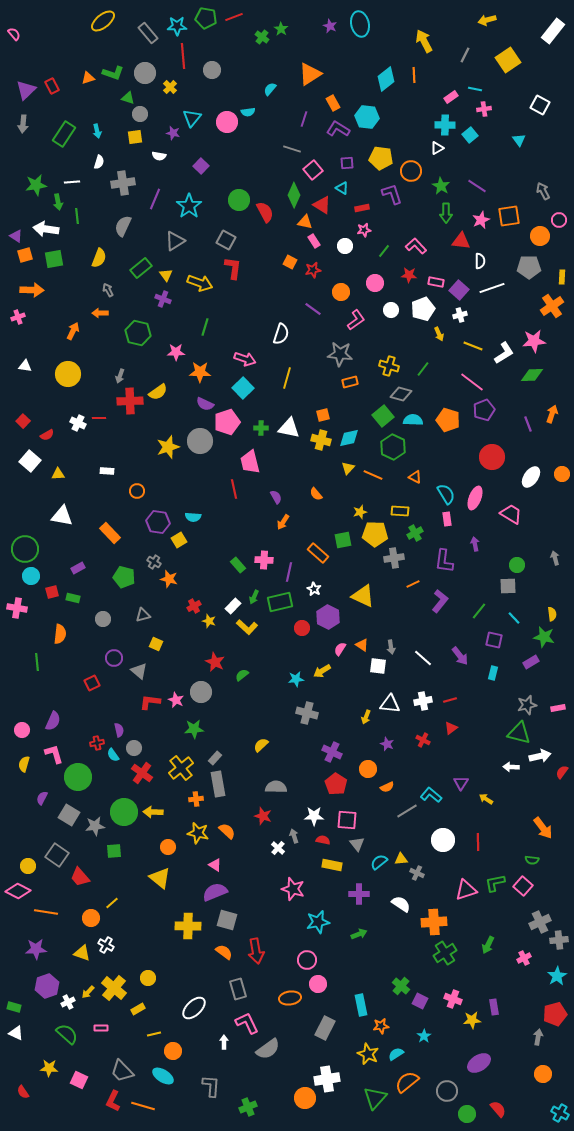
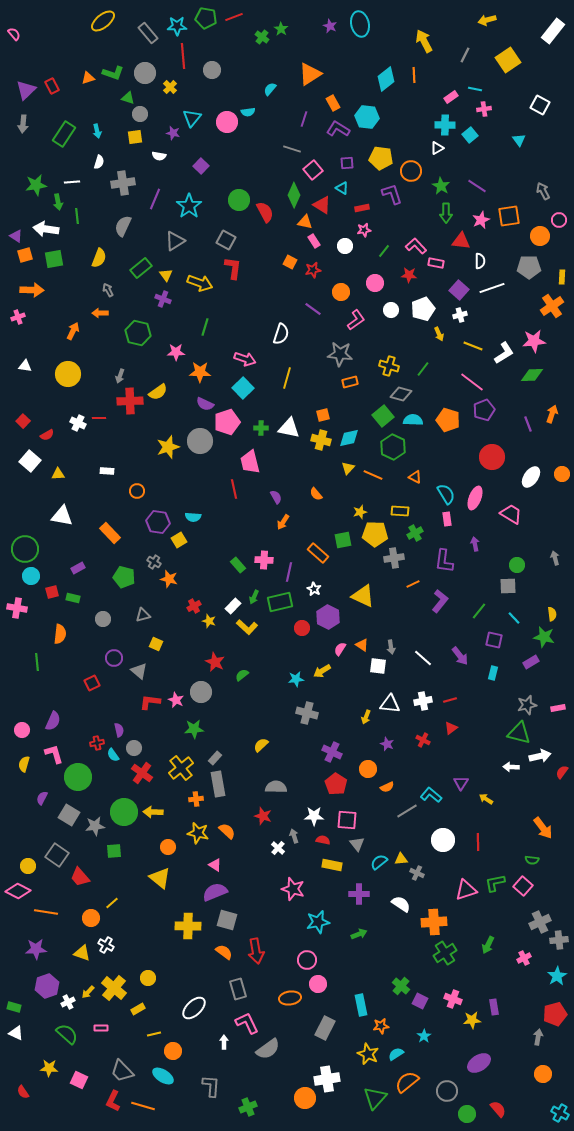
pink rectangle at (436, 282): moved 19 px up
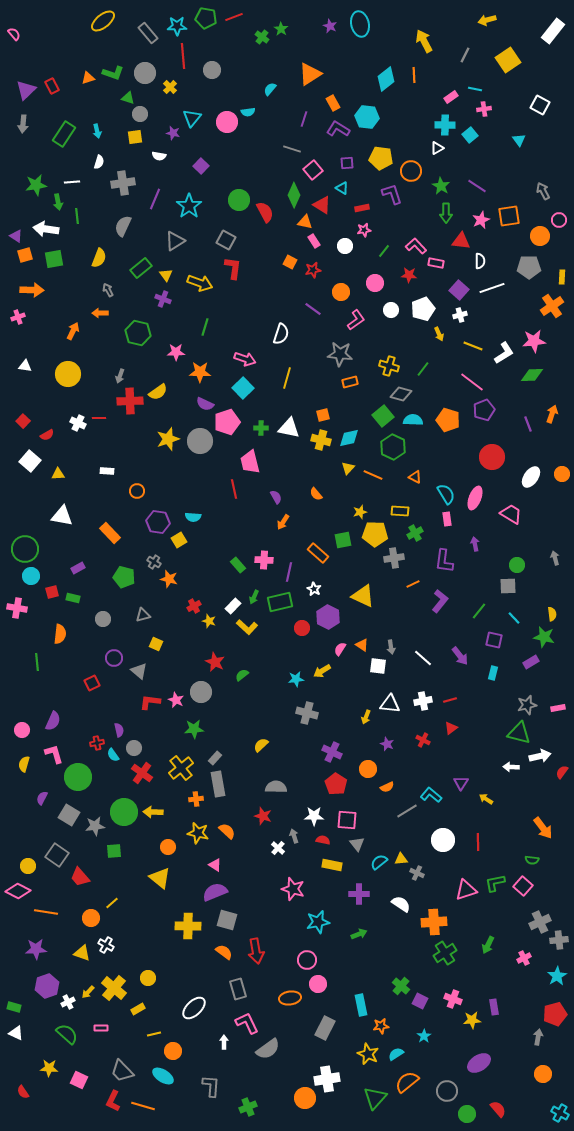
yellow star at (168, 447): moved 8 px up
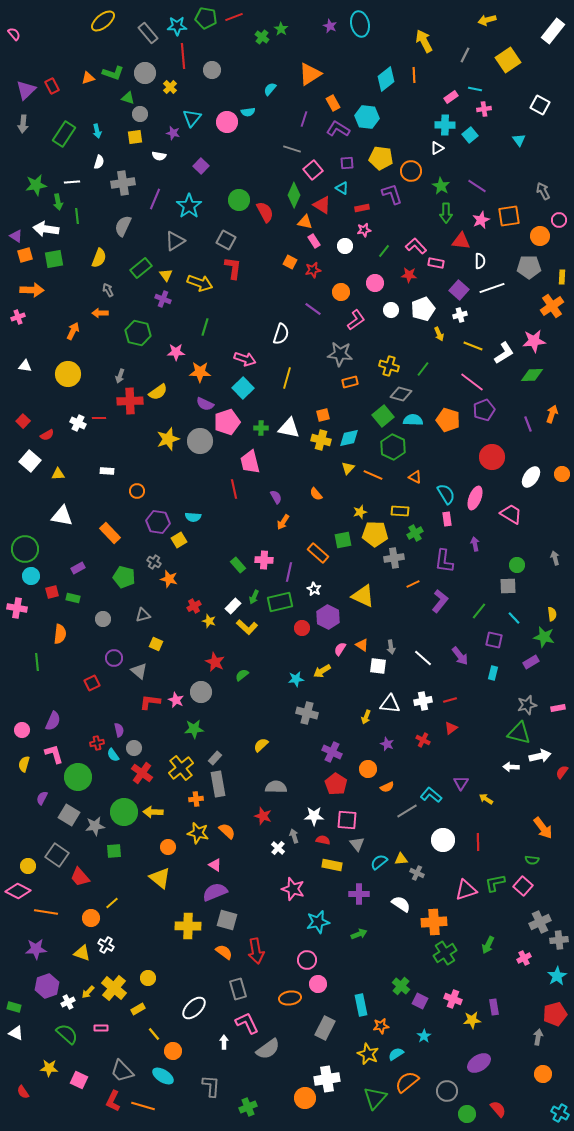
yellow line at (154, 1034): rotated 64 degrees clockwise
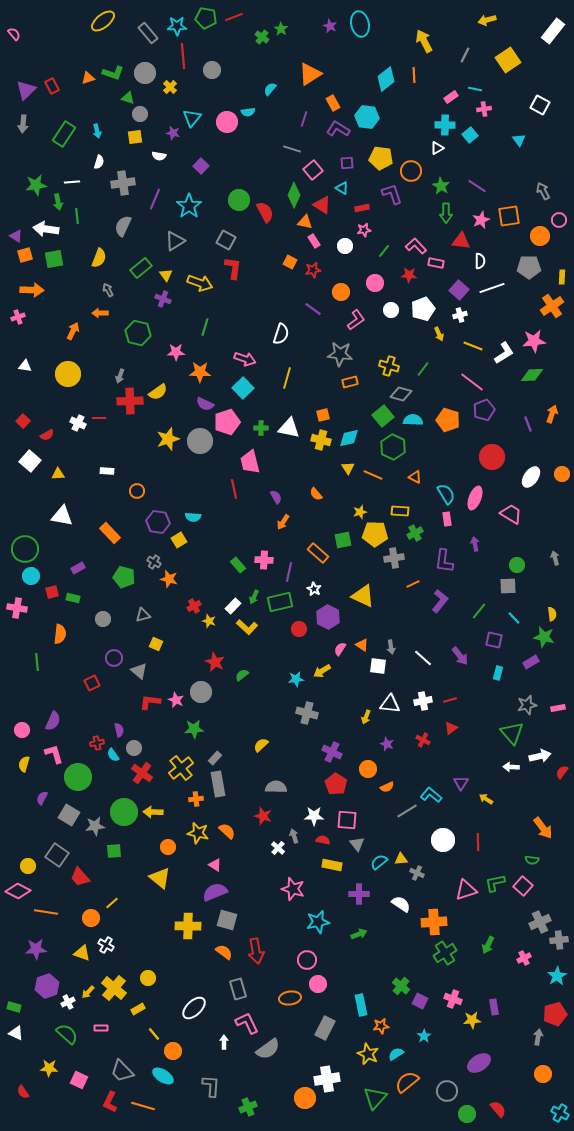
yellow triangle at (348, 468): rotated 16 degrees counterclockwise
red circle at (302, 628): moved 3 px left, 1 px down
cyan rectangle at (493, 673): moved 5 px right
green triangle at (519, 733): moved 7 px left; rotated 35 degrees clockwise
red L-shape at (113, 1101): moved 3 px left, 1 px down
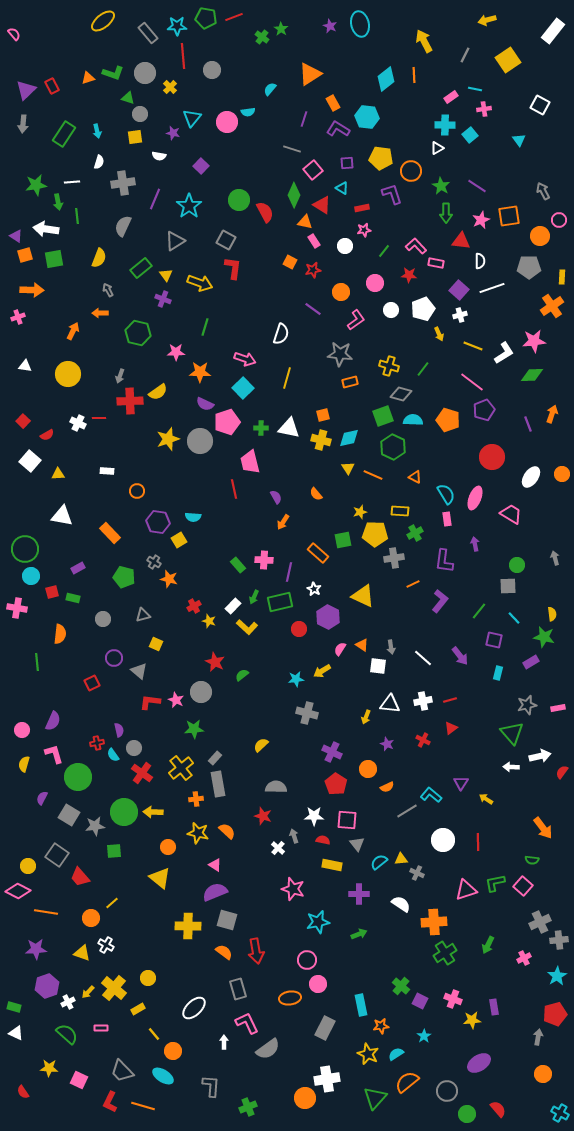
green square at (383, 416): rotated 20 degrees clockwise
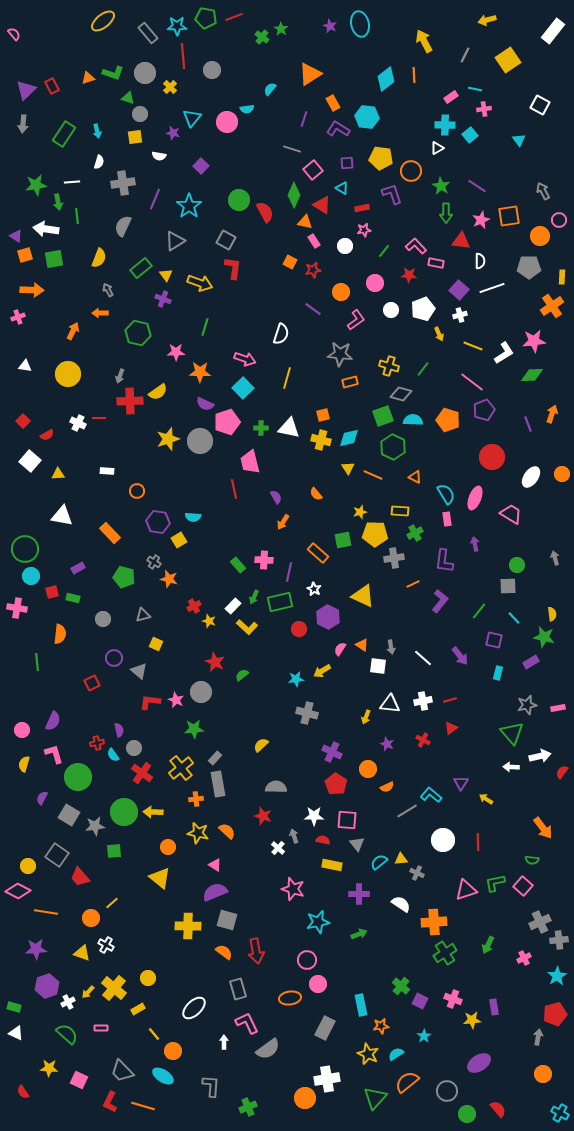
cyan semicircle at (248, 112): moved 1 px left, 3 px up
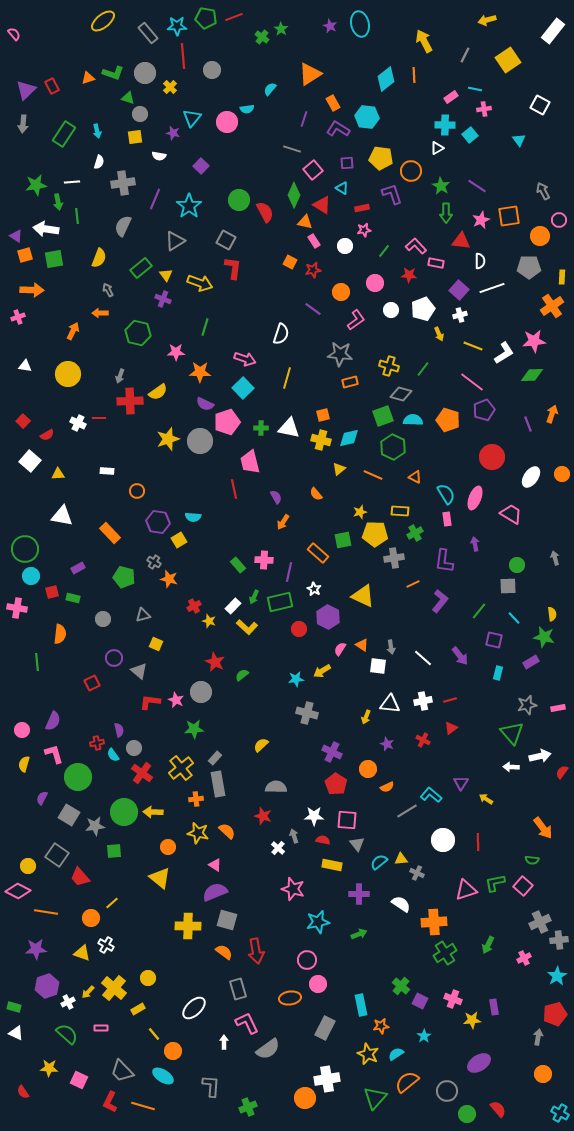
yellow triangle at (348, 468): moved 9 px left, 1 px down; rotated 24 degrees clockwise
